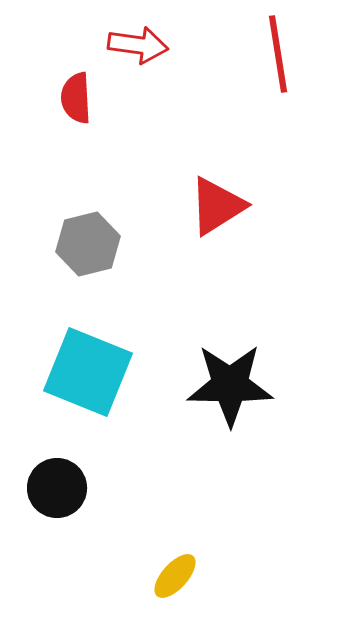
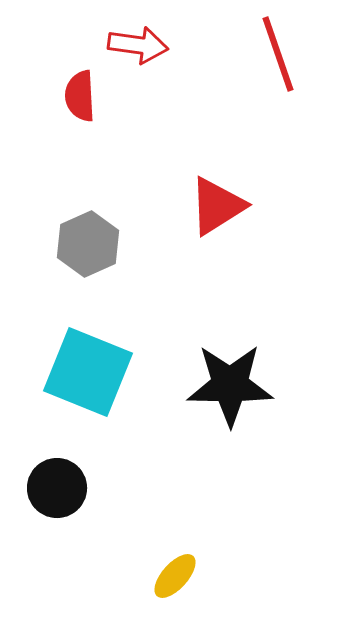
red line: rotated 10 degrees counterclockwise
red semicircle: moved 4 px right, 2 px up
gray hexagon: rotated 10 degrees counterclockwise
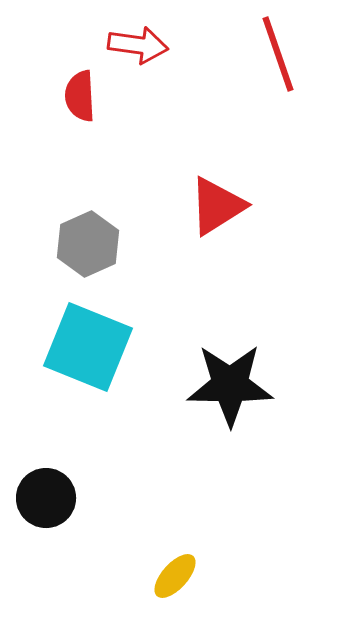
cyan square: moved 25 px up
black circle: moved 11 px left, 10 px down
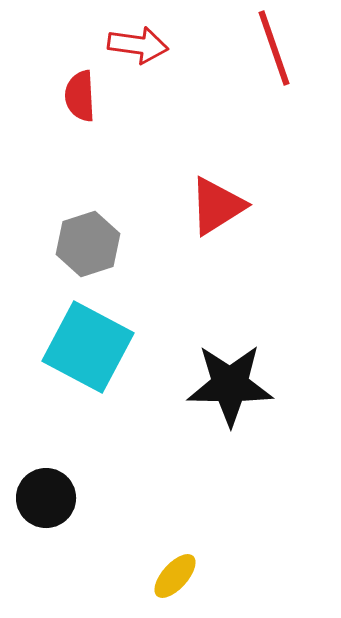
red line: moved 4 px left, 6 px up
gray hexagon: rotated 6 degrees clockwise
cyan square: rotated 6 degrees clockwise
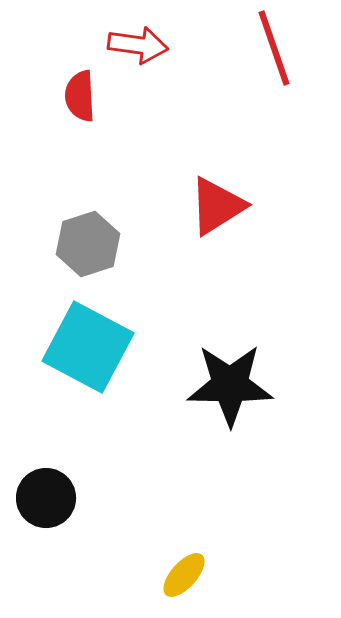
yellow ellipse: moved 9 px right, 1 px up
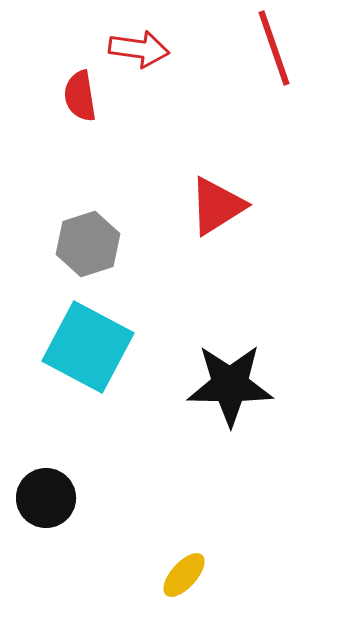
red arrow: moved 1 px right, 4 px down
red semicircle: rotated 6 degrees counterclockwise
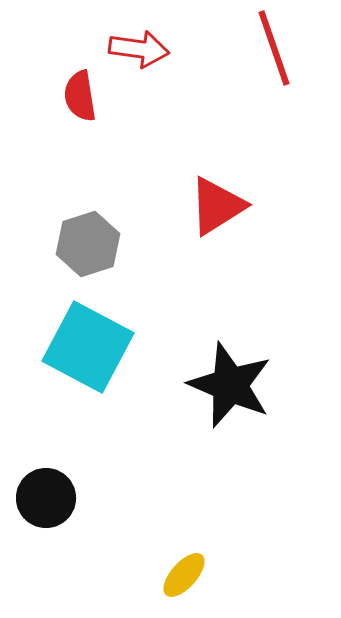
black star: rotated 22 degrees clockwise
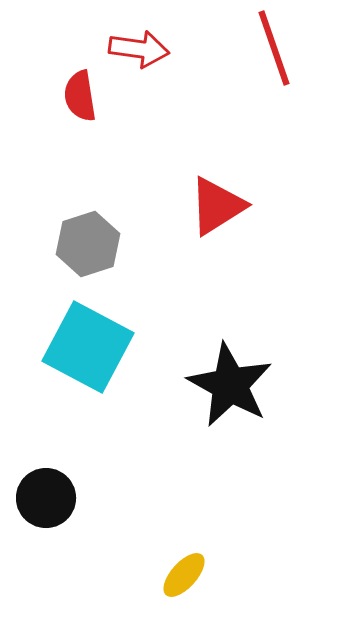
black star: rotated 6 degrees clockwise
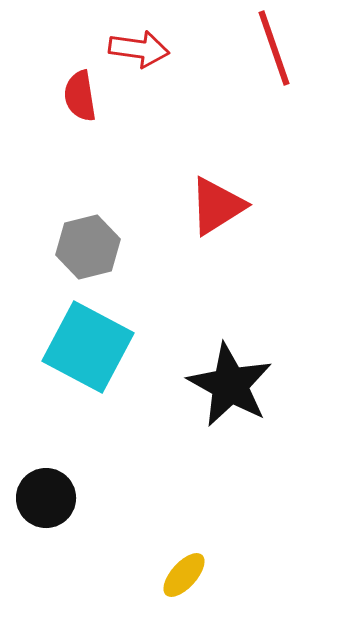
gray hexagon: moved 3 px down; rotated 4 degrees clockwise
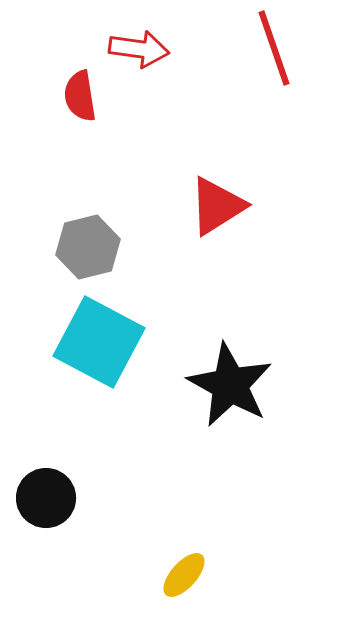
cyan square: moved 11 px right, 5 px up
